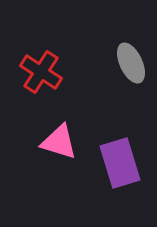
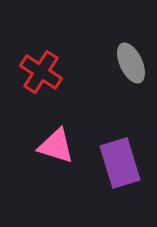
pink triangle: moved 3 px left, 4 px down
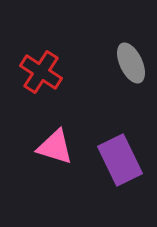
pink triangle: moved 1 px left, 1 px down
purple rectangle: moved 3 px up; rotated 9 degrees counterclockwise
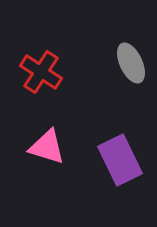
pink triangle: moved 8 px left
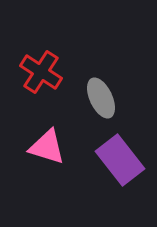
gray ellipse: moved 30 px left, 35 px down
purple rectangle: rotated 12 degrees counterclockwise
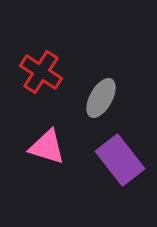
gray ellipse: rotated 54 degrees clockwise
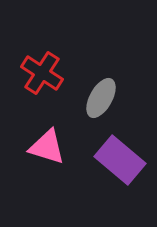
red cross: moved 1 px right, 1 px down
purple rectangle: rotated 12 degrees counterclockwise
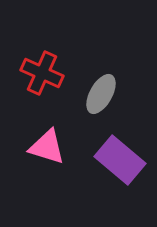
red cross: rotated 9 degrees counterclockwise
gray ellipse: moved 4 px up
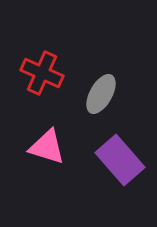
purple rectangle: rotated 9 degrees clockwise
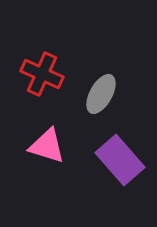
red cross: moved 1 px down
pink triangle: moved 1 px up
